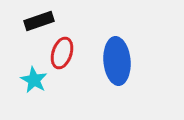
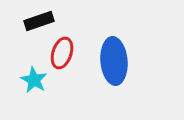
blue ellipse: moved 3 px left
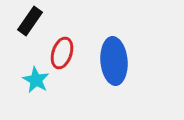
black rectangle: moved 9 px left; rotated 36 degrees counterclockwise
cyan star: moved 2 px right
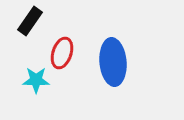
blue ellipse: moved 1 px left, 1 px down
cyan star: rotated 28 degrees counterclockwise
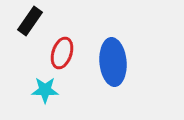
cyan star: moved 9 px right, 10 px down
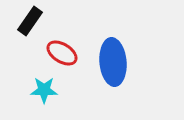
red ellipse: rotated 76 degrees counterclockwise
cyan star: moved 1 px left
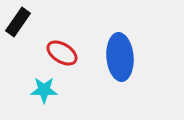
black rectangle: moved 12 px left, 1 px down
blue ellipse: moved 7 px right, 5 px up
